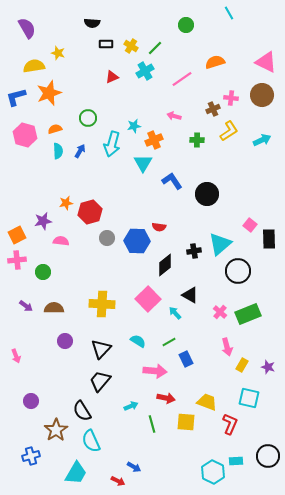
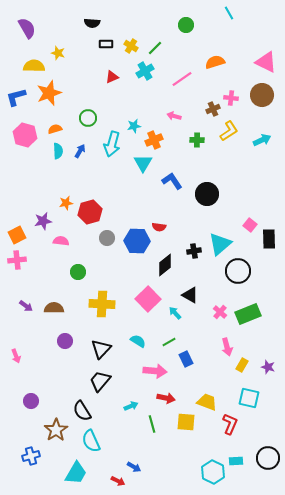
yellow semicircle at (34, 66): rotated 10 degrees clockwise
green circle at (43, 272): moved 35 px right
black circle at (268, 456): moved 2 px down
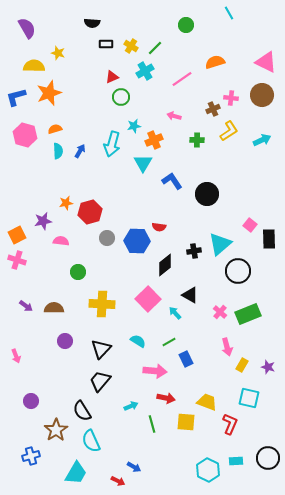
green circle at (88, 118): moved 33 px right, 21 px up
pink cross at (17, 260): rotated 24 degrees clockwise
cyan hexagon at (213, 472): moved 5 px left, 2 px up
